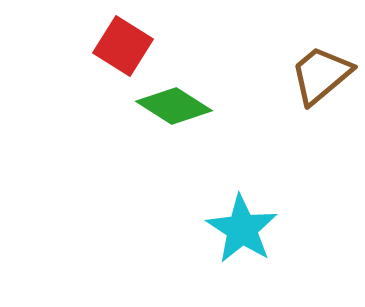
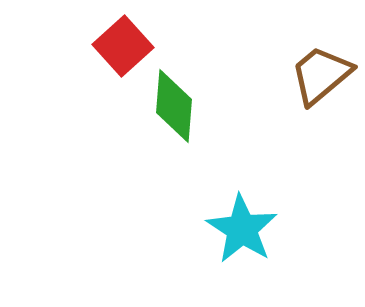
red square: rotated 16 degrees clockwise
green diamond: rotated 62 degrees clockwise
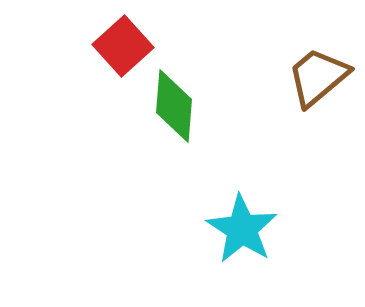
brown trapezoid: moved 3 px left, 2 px down
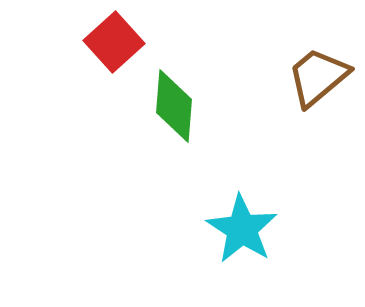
red square: moved 9 px left, 4 px up
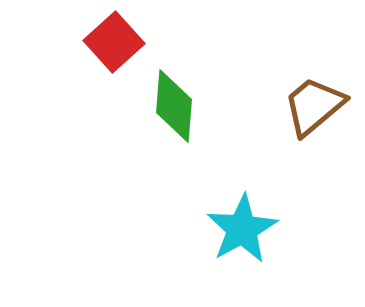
brown trapezoid: moved 4 px left, 29 px down
cyan star: rotated 10 degrees clockwise
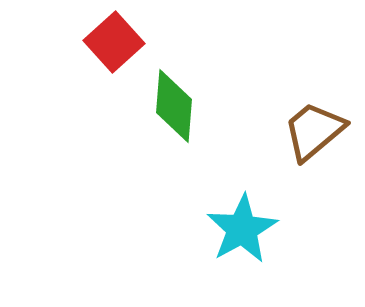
brown trapezoid: moved 25 px down
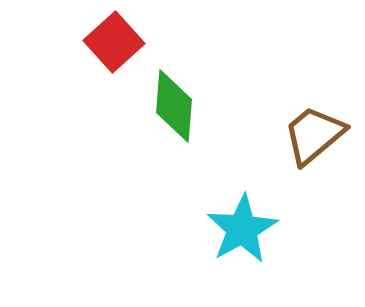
brown trapezoid: moved 4 px down
